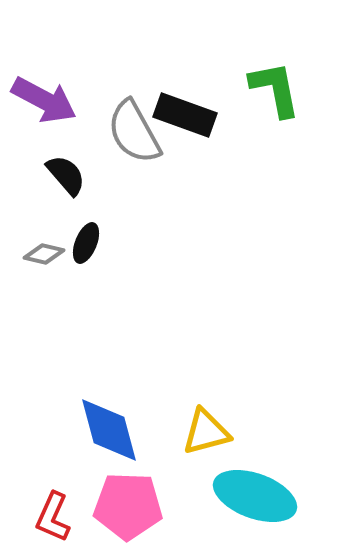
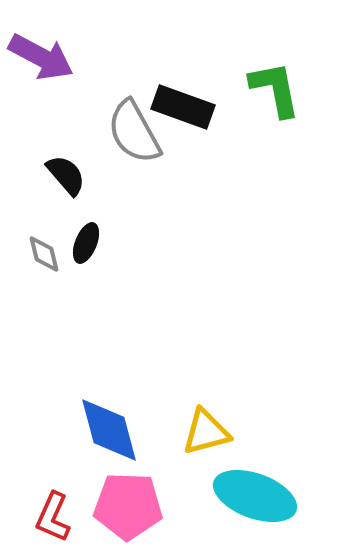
purple arrow: moved 3 px left, 43 px up
black rectangle: moved 2 px left, 8 px up
gray diamond: rotated 63 degrees clockwise
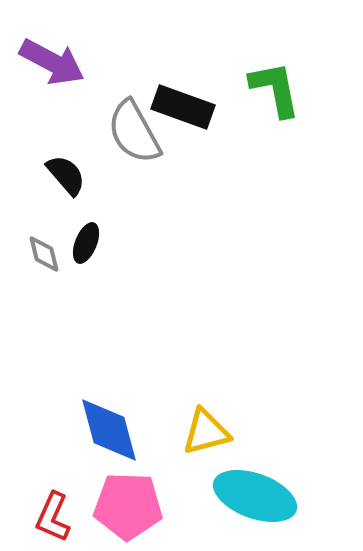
purple arrow: moved 11 px right, 5 px down
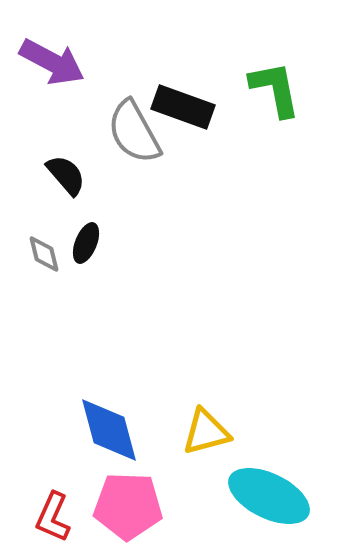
cyan ellipse: moved 14 px right; rotated 6 degrees clockwise
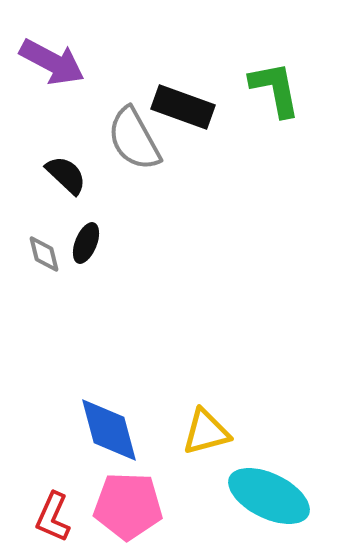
gray semicircle: moved 7 px down
black semicircle: rotated 6 degrees counterclockwise
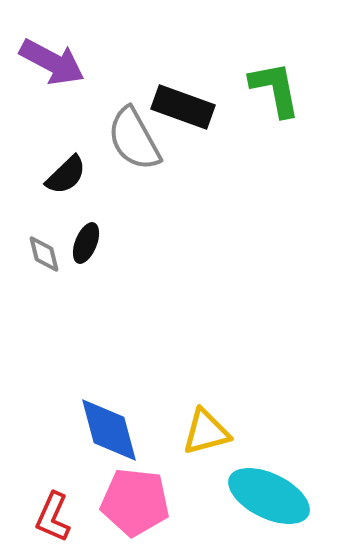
black semicircle: rotated 93 degrees clockwise
pink pentagon: moved 7 px right, 4 px up; rotated 4 degrees clockwise
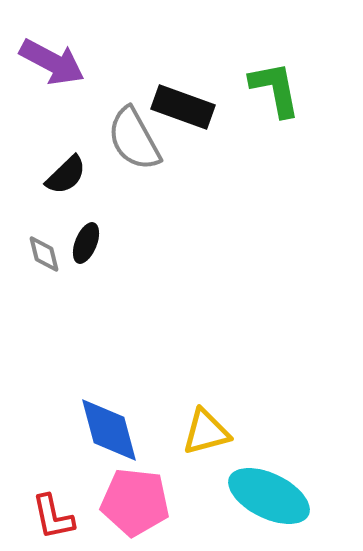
red L-shape: rotated 36 degrees counterclockwise
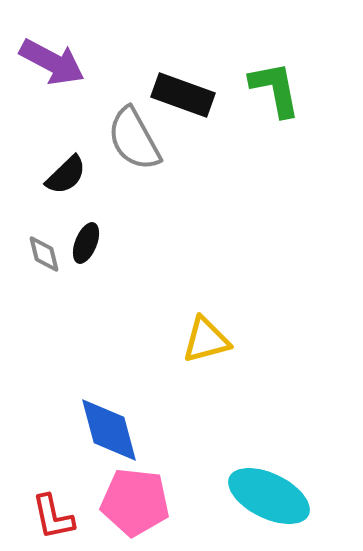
black rectangle: moved 12 px up
yellow triangle: moved 92 px up
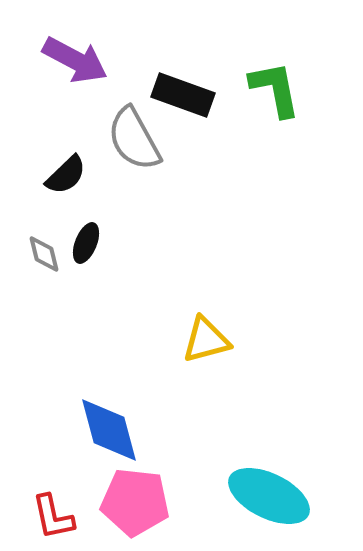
purple arrow: moved 23 px right, 2 px up
